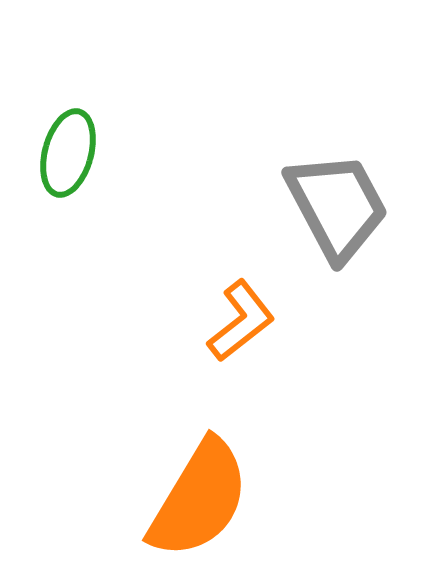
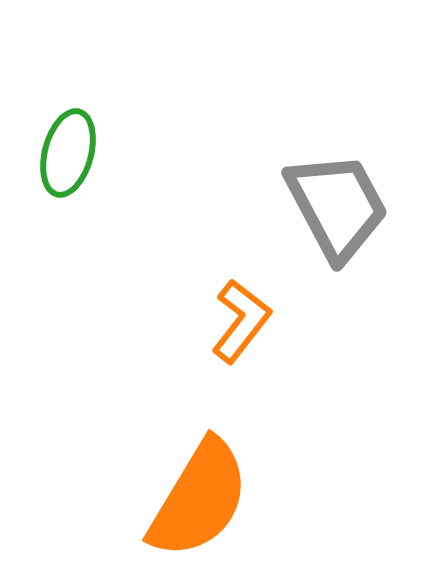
orange L-shape: rotated 14 degrees counterclockwise
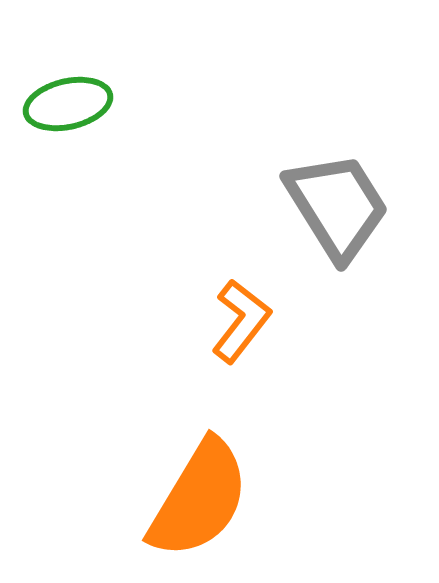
green ellipse: moved 49 px up; rotated 62 degrees clockwise
gray trapezoid: rotated 4 degrees counterclockwise
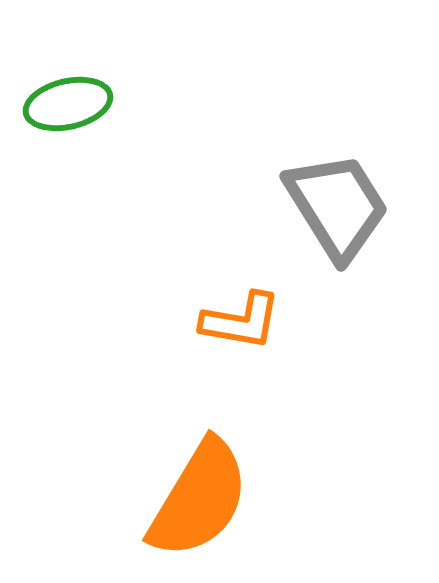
orange L-shape: rotated 62 degrees clockwise
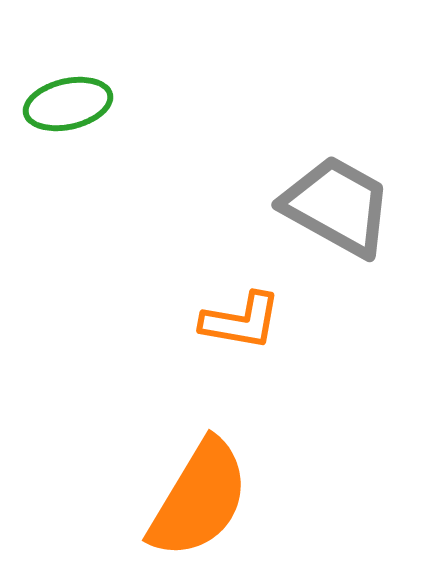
gray trapezoid: rotated 29 degrees counterclockwise
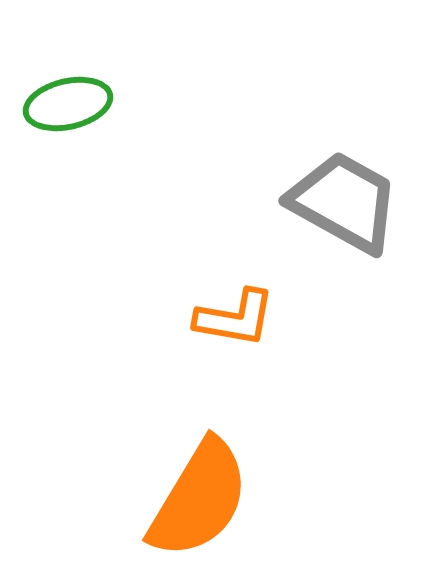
gray trapezoid: moved 7 px right, 4 px up
orange L-shape: moved 6 px left, 3 px up
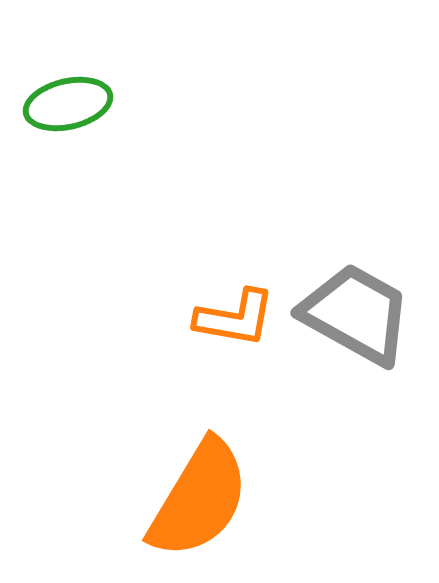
gray trapezoid: moved 12 px right, 112 px down
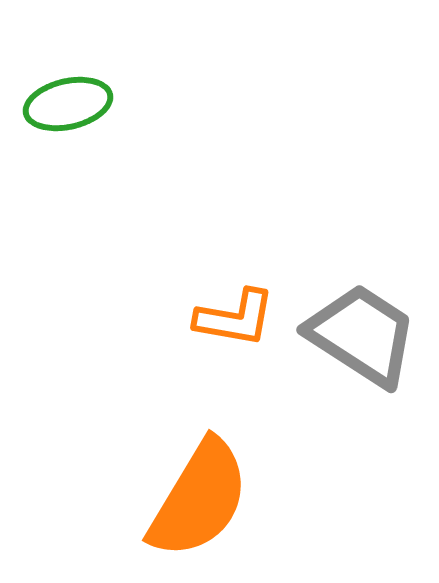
gray trapezoid: moved 6 px right, 21 px down; rotated 4 degrees clockwise
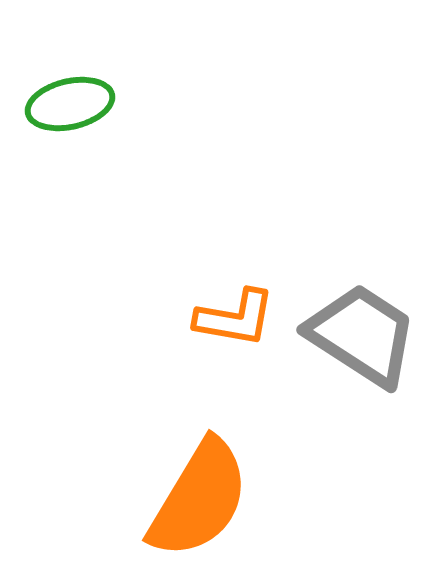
green ellipse: moved 2 px right
